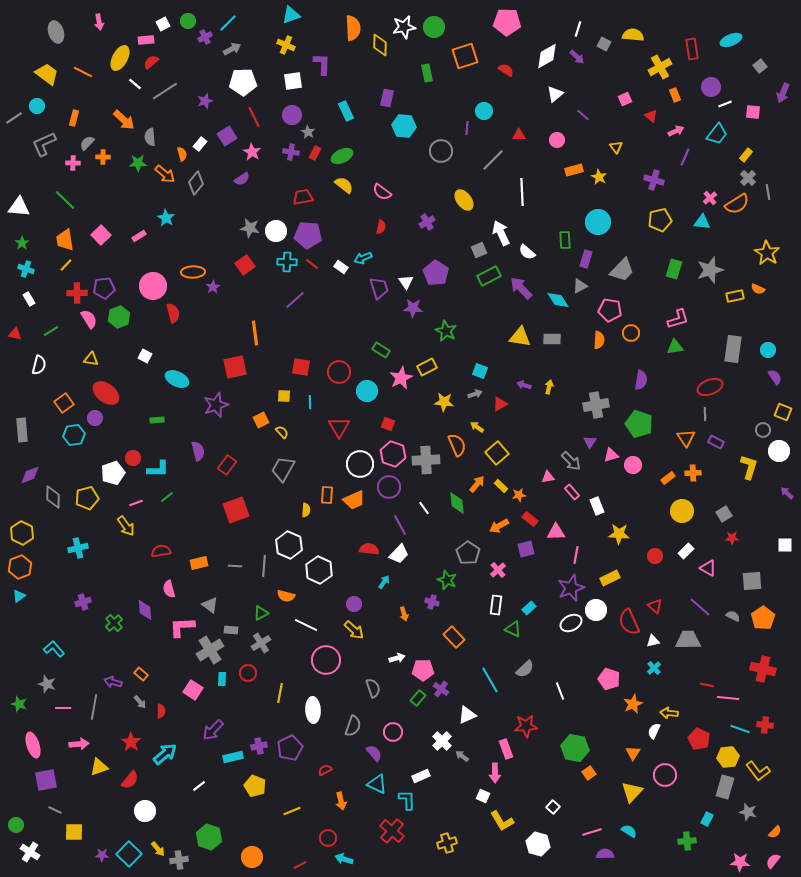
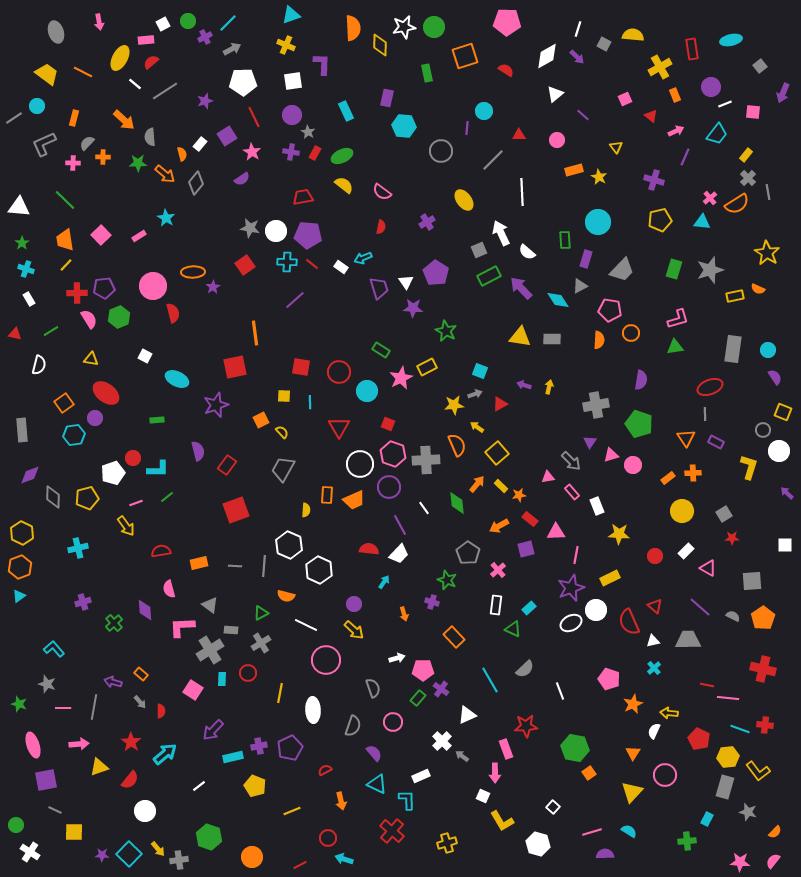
cyan ellipse at (731, 40): rotated 10 degrees clockwise
yellow star at (444, 402): moved 10 px right, 3 px down; rotated 12 degrees counterclockwise
pink circle at (393, 732): moved 10 px up
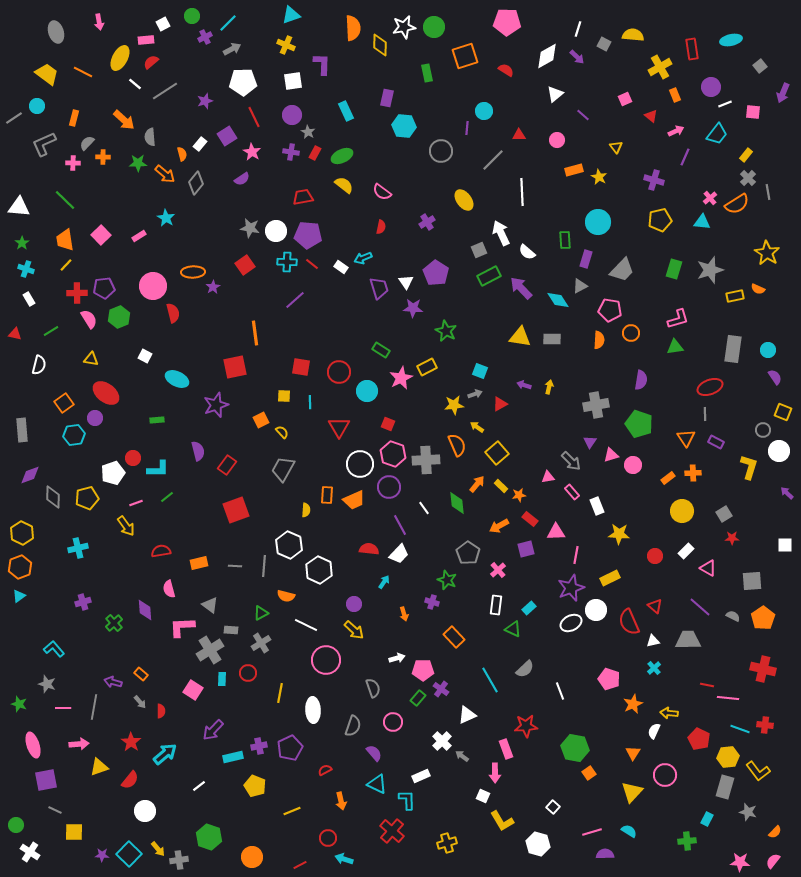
green circle at (188, 21): moved 4 px right, 5 px up
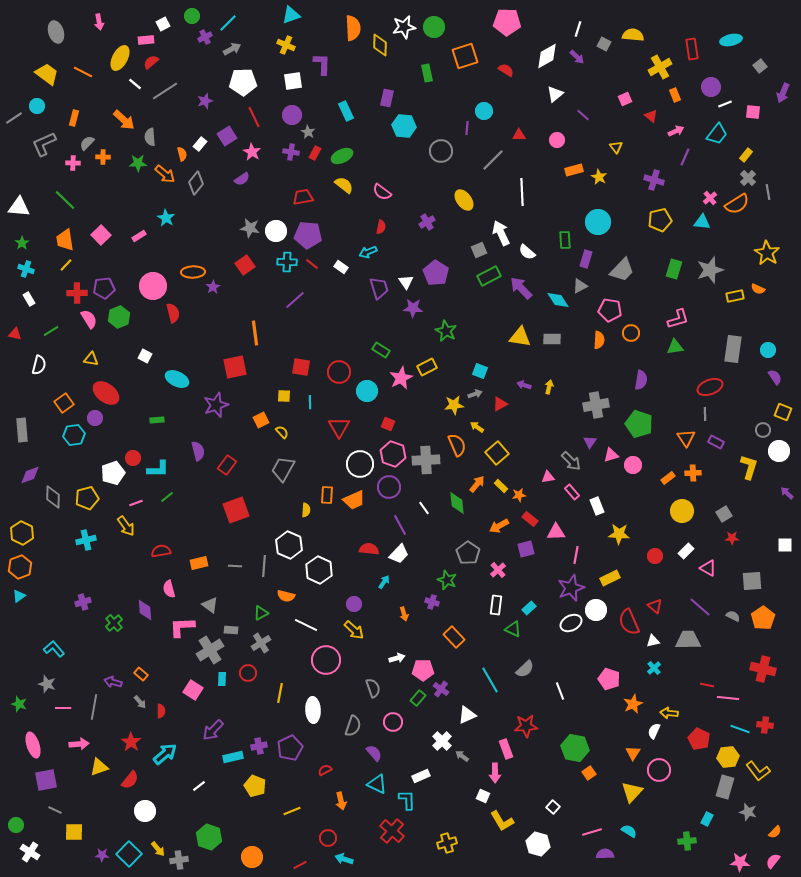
cyan arrow at (363, 258): moved 5 px right, 6 px up
cyan cross at (78, 548): moved 8 px right, 8 px up
pink circle at (665, 775): moved 6 px left, 5 px up
